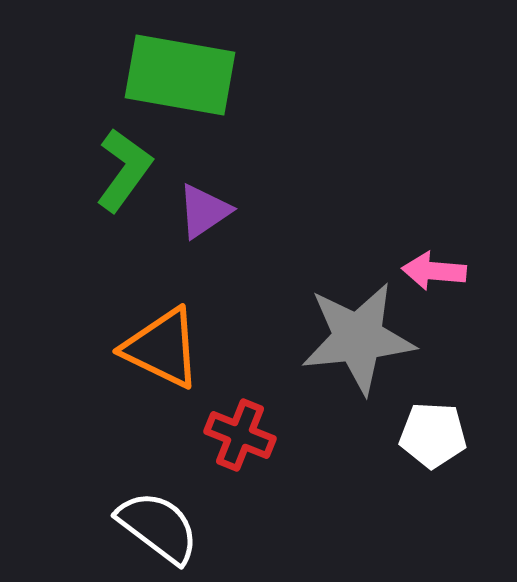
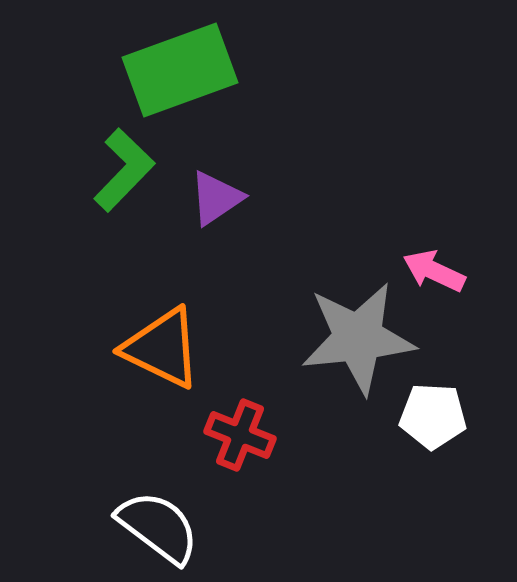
green rectangle: moved 5 px up; rotated 30 degrees counterclockwise
green L-shape: rotated 8 degrees clockwise
purple triangle: moved 12 px right, 13 px up
pink arrow: rotated 20 degrees clockwise
white pentagon: moved 19 px up
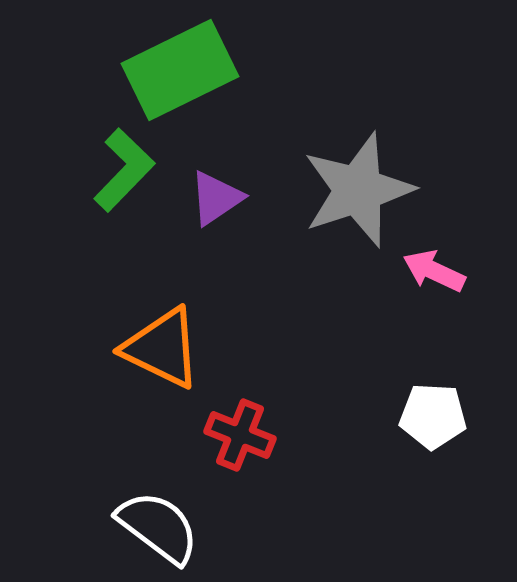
green rectangle: rotated 6 degrees counterclockwise
gray star: moved 148 px up; rotated 12 degrees counterclockwise
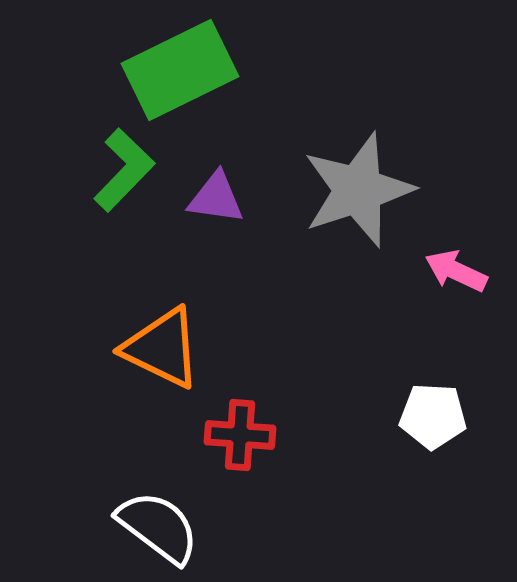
purple triangle: rotated 42 degrees clockwise
pink arrow: moved 22 px right
red cross: rotated 18 degrees counterclockwise
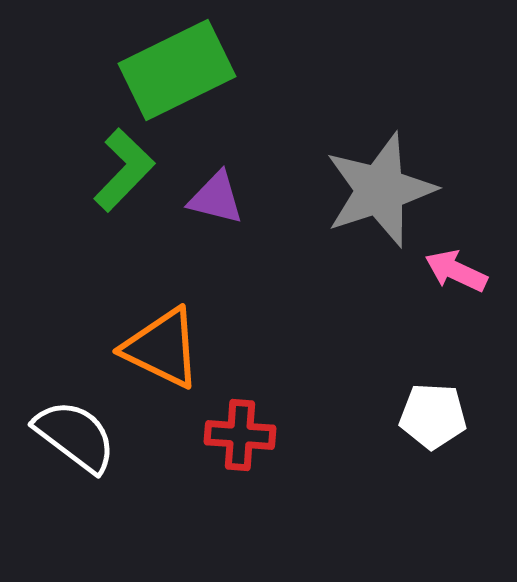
green rectangle: moved 3 px left
gray star: moved 22 px right
purple triangle: rotated 6 degrees clockwise
white semicircle: moved 83 px left, 91 px up
